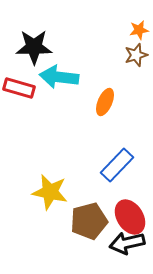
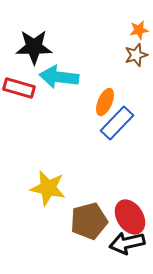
blue rectangle: moved 42 px up
yellow star: moved 2 px left, 4 px up
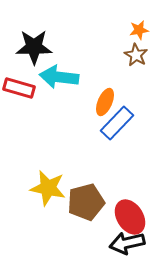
brown star: rotated 25 degrees counterclockwise
brown pentagon: moved 3 px left, 19 px up
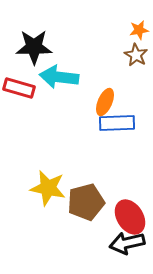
blue rectangle: rotated 44 degrees clockwise
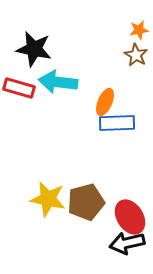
black star: moved 2 px down; rotated 12 degrees clockwise
cyan arrow: moved 1 px left, 5 px down
yellow star: moved 11 px down
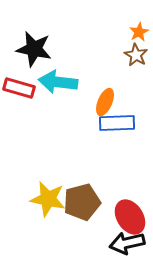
orange star: moved 2 px down; rotated 18 degrees counterclockwise
brown pentagon: moved 4 px left
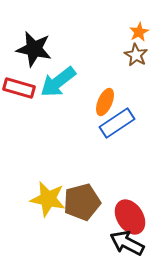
cyan arrow: rotated 45 degrees counterclockwise
blue rectangle: rotated 32 degrees counterclockwise
black arrow: rotated 40 degrees clockwise
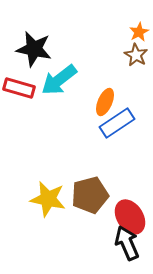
cyan arrow: moved 1 px right, 2 px up
brown pentagon: moved 8 px right, 7 px up
black arrow: rotated 40 degrees clockwise
